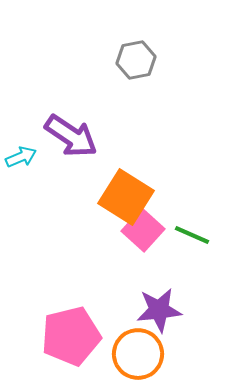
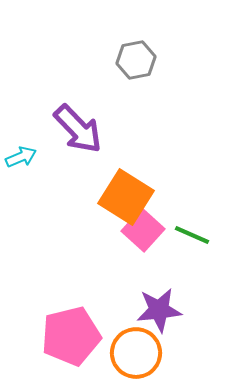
purple arrow: moved 7 px right, 7 px up; rotated 12 degrees clockwise
orange circle: moved 2 px left, 1 px up
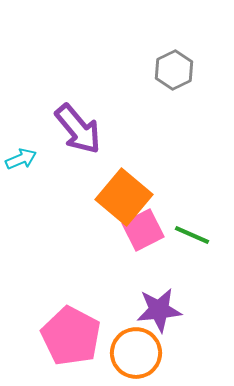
gray hexagon: moved 38 px right, 10 px down; rotated 15 degrees counterclockwise
purple arrow: rotated 4 degrees clockwise
cyan arrow: moved 2 px down
orange square: moved 2 px left; rotated 8 degrees clockwise
pink square: rotated 21 degrees clockwise
pink pentagon: rotated 30 degrees counterclockwise
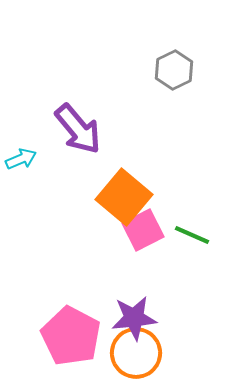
purple star: moved 25 px left, 8 px down
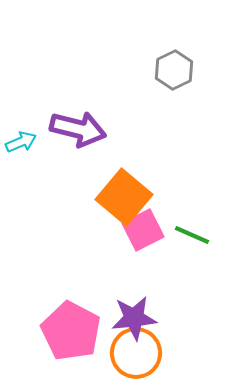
purple arrow: rotated 36 degrees counterclockwise
cyan arrow: moved 17 px up
pink pentagon: moved 5 px up
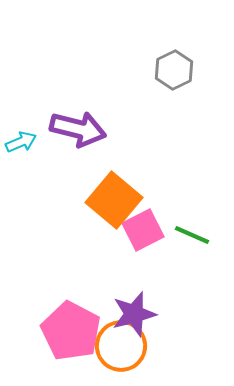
orange square: moved 10 px left, 3 px down
purple star: moved 4 px up; rotated 9 degrees counterclockwise
orange circle: moved 15 px left, 7 px up
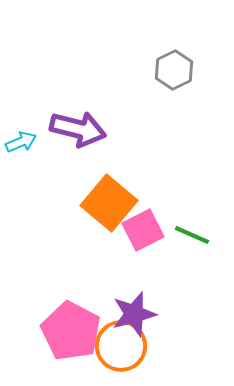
orange square: moved 5 px left, 3 px down
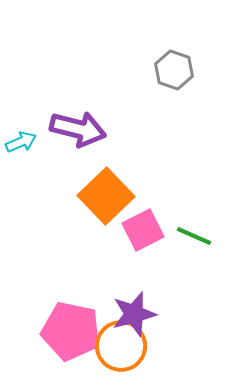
gray hexagon: rotated 15 degrees counterclockwise
orange square: moved 3 px left, 7 px up; rotated 6 degrees clockwise
green line: moved 2 px right, 1 px down
pink pentagon: rotated 16 degrees counterclockwise
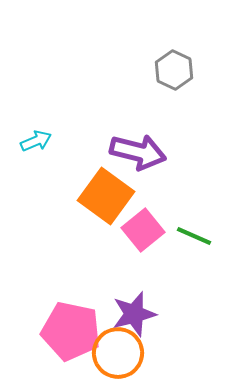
gray hexagon: rotated 6 degrees clockwise
purple arrow: moved 60 px right, 23 px down
cyan arrow: moved 15 px right, 1 px up
orange square: rotated 10 degrees counterclockwise
pink square: rotated 12 degrees counterclockwise
orange circle: moved 3 px left, 7 px down
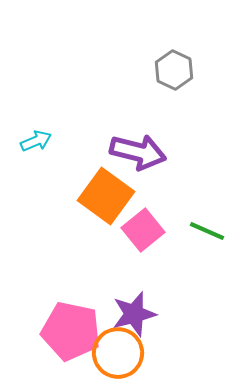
green line: moved 13 px right, 5 px up
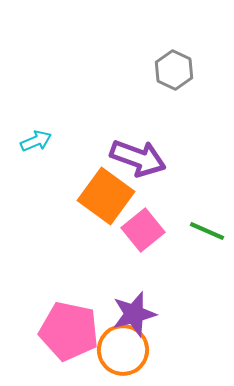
purple arrow: moved 6 px down; rotated 6 degrees clockwise
pink pentagon: moved 2 px left
orange circle: moved 5 px right, 3 px up
